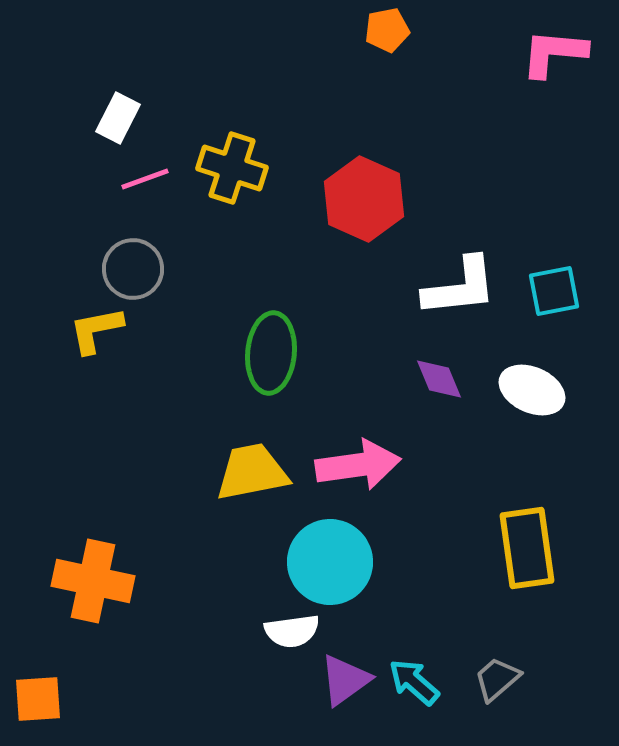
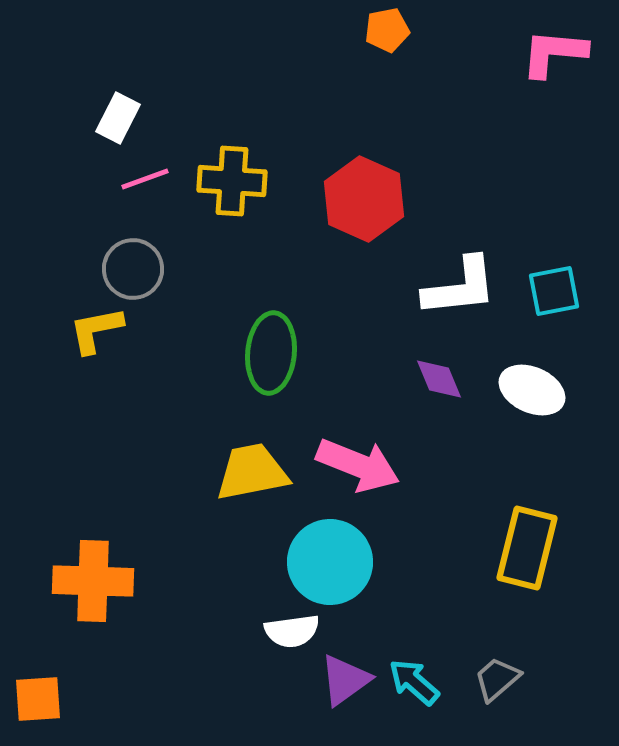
yellow cross: moved 13 px down; rotated 14 degrees counterclockwise
pink arrow: rotated 30 degrees clockwise
yellow rectangle: rotated 22 degrees clockwise
orange cross: rotated 10 degrees counterclockwise
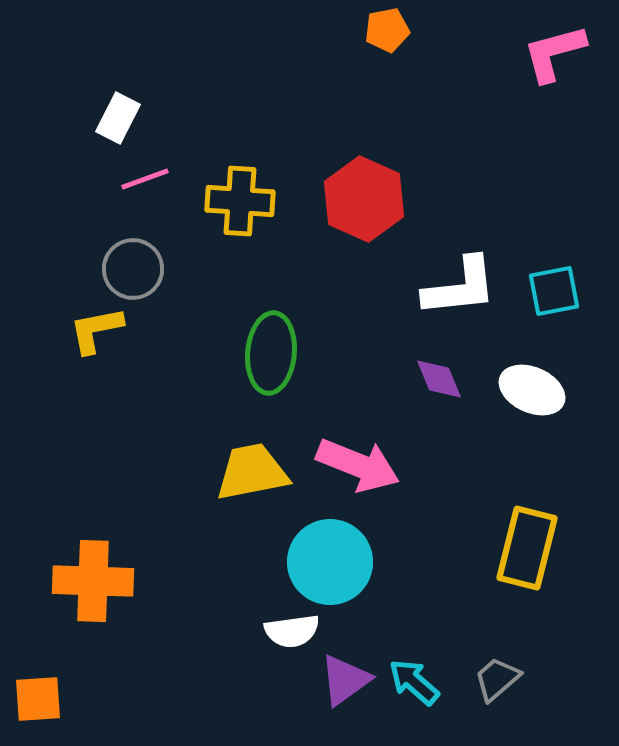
pink L-shape: rotated 20 degrees counterclockwise
yellow cross: moved 8 px right, 20 px down
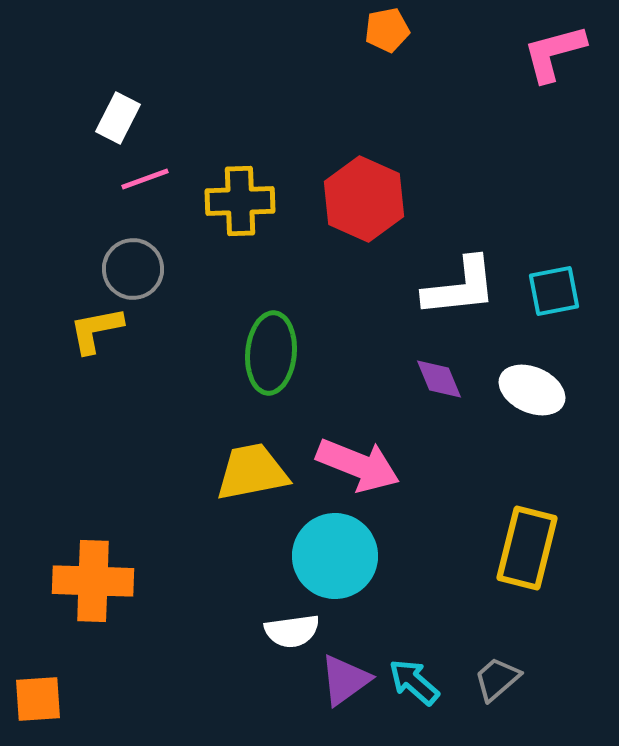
yellow cross: rotated 6 degrees counterclockwise
cyan circle: moved 5 px right, 6 px up
